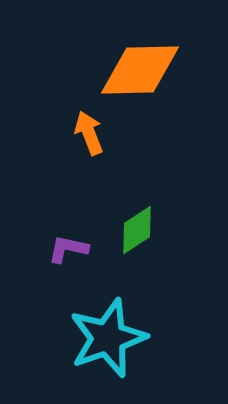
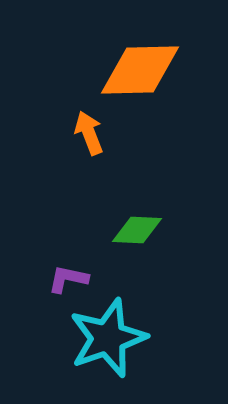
green diamond: rotated 36 degrees clockwise
purple L-shape: moved 30 px down
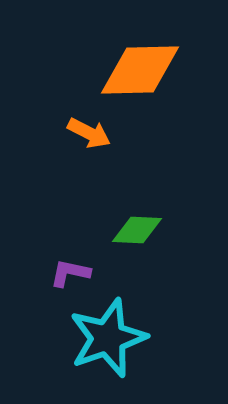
orange arrow: rotated 138 degrees clockwise
purple L-shape: moved 2 px right, 6 px up
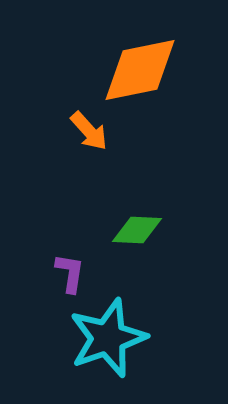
orange diamond: rotated 10 degrees counterclockwise
orange arrow: moved 2 px up; rotated 21 degrees clockwise
purple L-shape: rotated 87 degrees clockwise
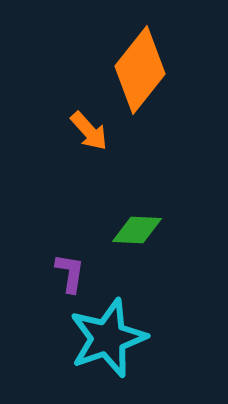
orange diamond: rotated 40 degrees counterclockwise
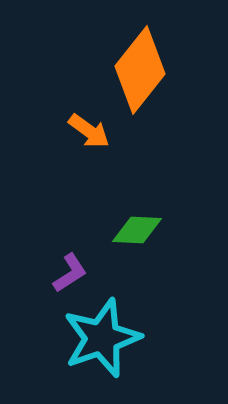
orange arrow: rotated 12 degrees counterclockwise
purple L-shape: rotated 48 degrees clockwise
cyan star: moved 6 px left
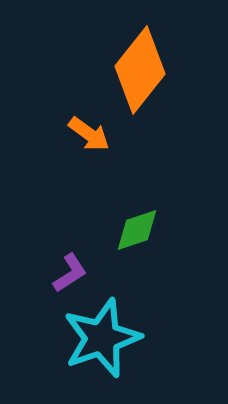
orange arrow: moved 3 px down
green diamond: rotated 21 degrees counterclockwise
